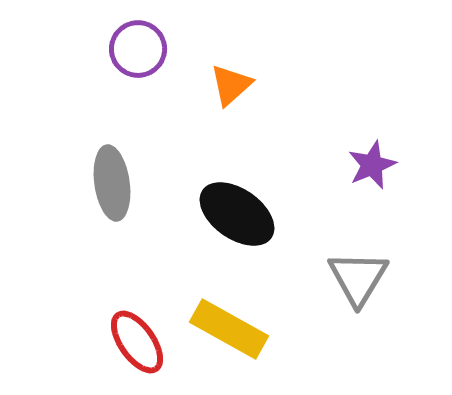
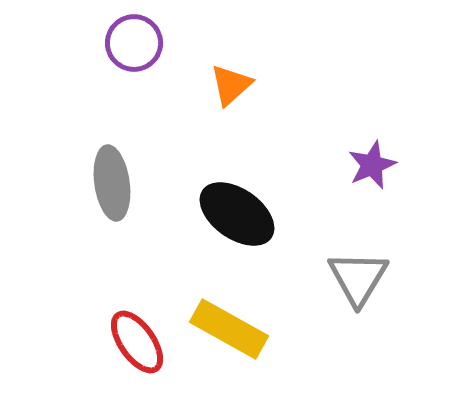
purple circle: moved 4 px left, 6 px up
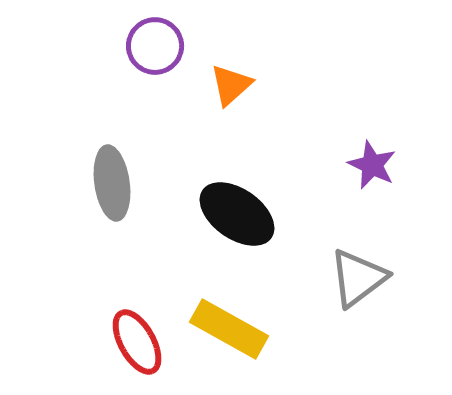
purple circle: moved 21 px right, 3 px down
purple star: rotated 24 degrees counterclockwise
gray triangle: rotated 22 degrees clockwise
red ellipse: rotated 6 degrees clockwise
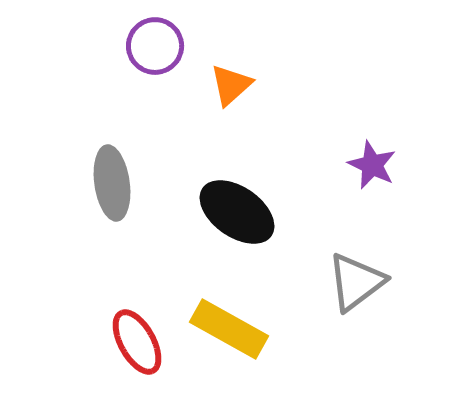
black ellipse: moved 2 px up
gray triangle: moved 2 px left, 4 px down
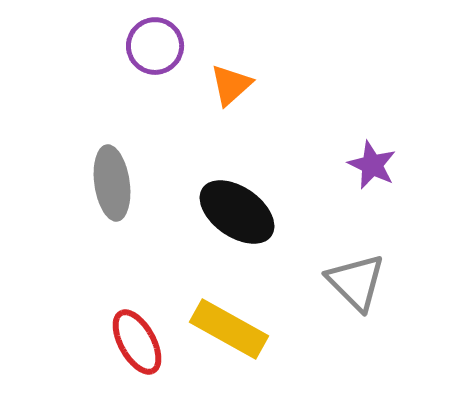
gray triangle: rotated 38 degrees counterclockwise
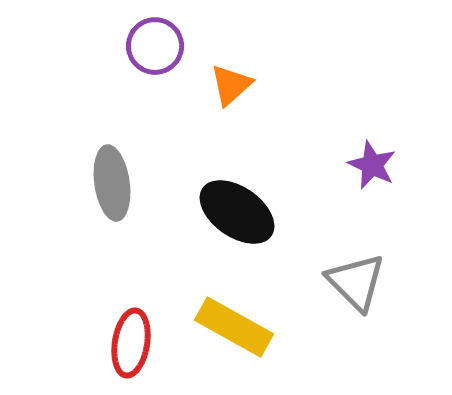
yellow rectangle: moved 5 px right, 2 px up
red ellipse: moved 6 px left, 1 px down; rotated 38 degrees clockwise
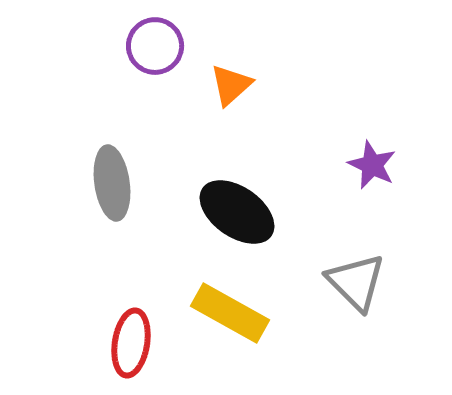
yellow rectangle: moved 4 px left, 14 px up
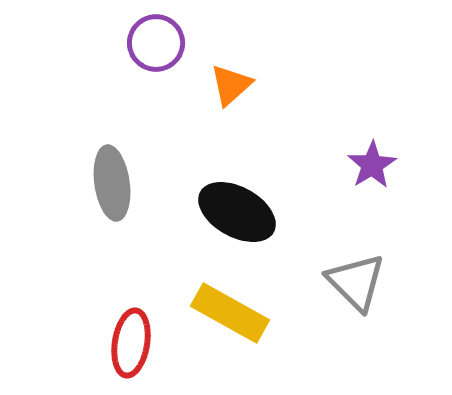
purple circle: moved 1 px right, 3 px up
purple star: rotated 15 degrees clockwise
black ellipse: rotated 6 degrees counterclockwise
